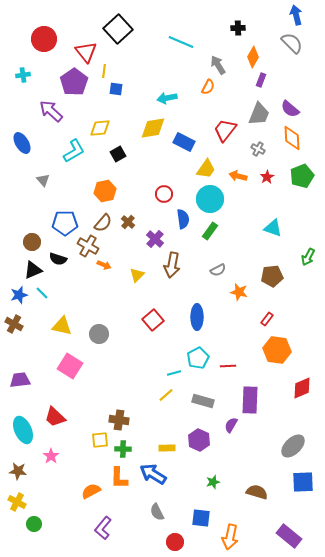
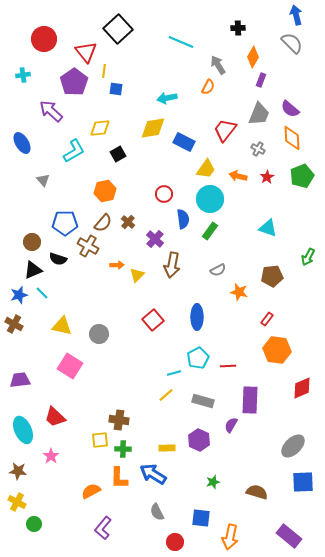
cyan triangle at (273, 228): moved 5 px left
orange arrow at (104, 265): moved 13 px right; rotated 24 degrees counterclockwise
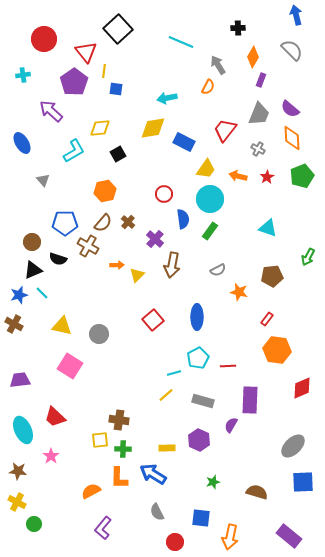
gray semicircle at (292, 43): moved 7 px down
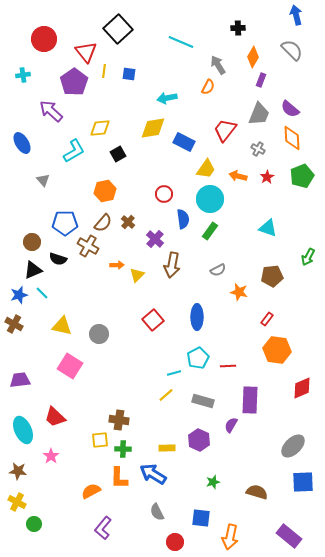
blue square at (116, 89): moved 13 px right, 15 px up
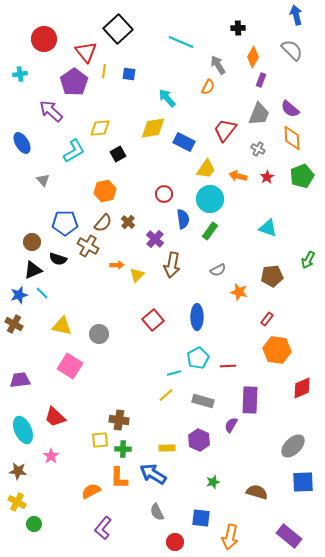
cyan cross at (23, 75): moved 3 px left, 1 px up
cyan arrow at (167, 98): rotated 60 degrees clockwise
green arrow at (308, 257): moved 3 px down
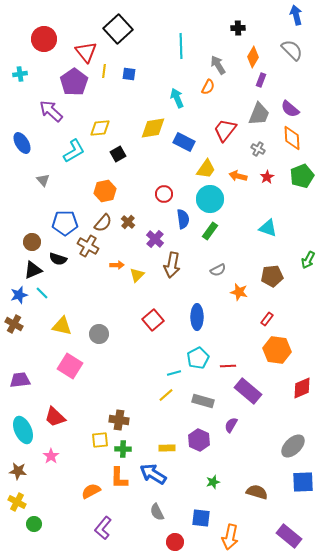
cyan line at (181, 42): moved 4 px down; rotated 65 degrees clockwise
cyan arrow at (167, 98): moved 10 px right; rotated 18 degrees clockwise
purple rectangle at (250, 400): moved 2 px left, 9 px up; rotated 52 degrees counterclockwise
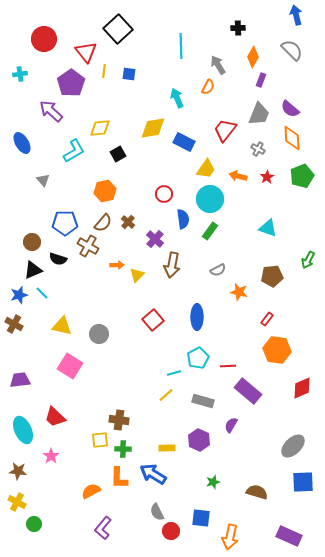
purple pentagon at (74, 82): moved 3 px left, 1 px down
purple rectangle at (289, 536): rotated 15 degrees counterclockwise
red circle at (175, 542): moved 4 px left, 11 px up
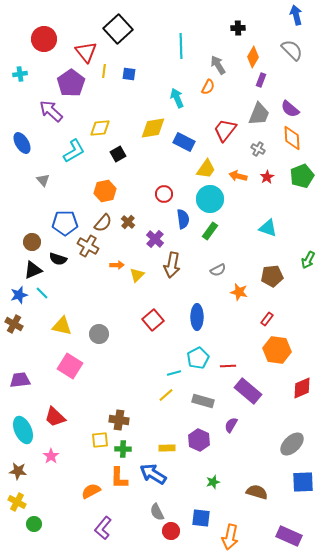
gray ellipse at (293, 446): moved 1 px left, 2 px up
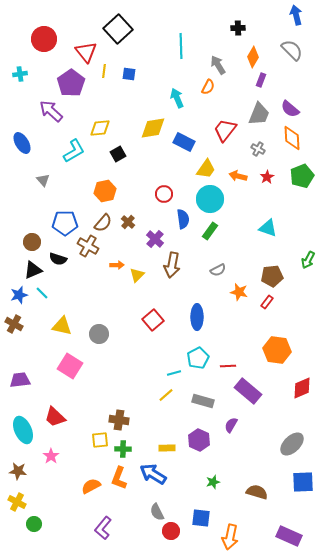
red rectangle at (267, 319): moved 17 px up
orange L-shape at (119, 478): rotated 20 degrees clockwise
orange semicircle at (91, 491): moved 5 px up
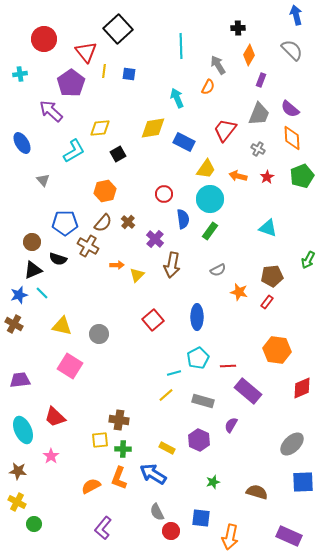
orange diamond at (253, 57): moved 4 px left, 2 px up
yellow rectangle at (167, 448): rotated 28 degrees clockwise
